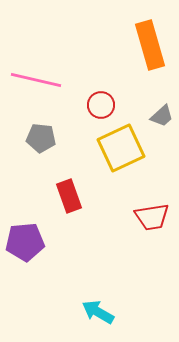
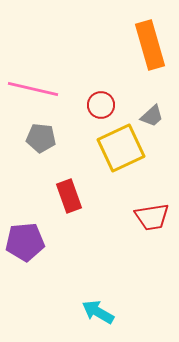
pink line: moved 3 px left, 9 px down
gray trapezoid: moved 10 px left
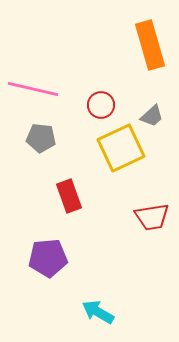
purple pentagon: moved 23 px right, 16 px down
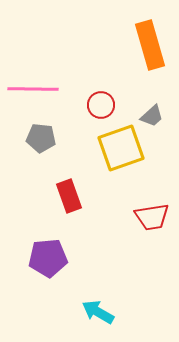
pink line: rotated 12 degrees counterclockwise
yellow square: rotated 6 degrees clockwise
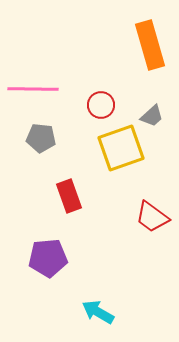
red trapezoid: rotated 45 degrees clockwise
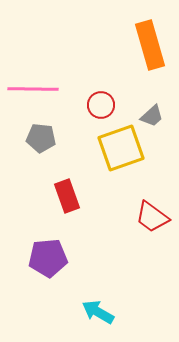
red rectangle: moved 2 px left
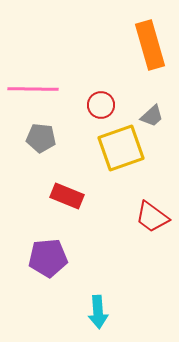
red rectangle: rotated 48 degrees counterclockwise
cyan arrow: rotated 124 degrees counterclockwise
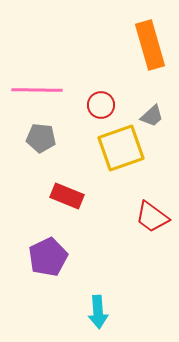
pink line: moved 4 px right, 1 px down
purple pentagon: moved 1 px up; rotated 21 degrees counterclockwise
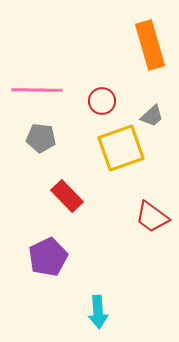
red circle: moved 1 px right, 4 px up
red rectangle: rotated 24 degrees clockwise
